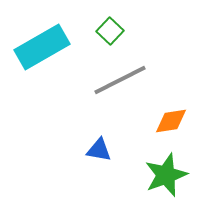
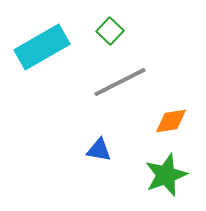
gray line: moved 2 px down
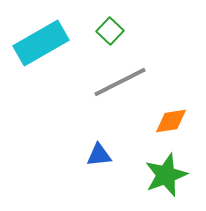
cyan rectangle: moved 1 px left, 4 px up
blue triangle: moved 5 px down; rotated 16 degrees counterclockwise
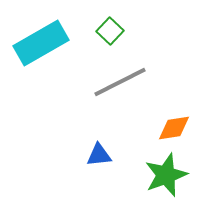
orange diamond: moved 3 px right, 7 px down
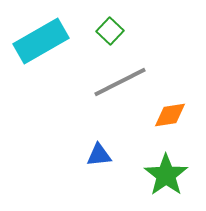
cyan rectangle: moved 2 px up
orange diamond: moved 4 px left, 13 px up
green star: rotated 15 degrees counterclockwise
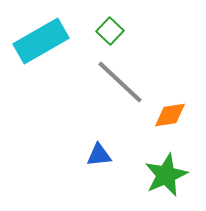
gray line: rotated 70 degrees clockwise
green star: rotated 12 degrees clockwise
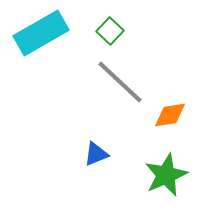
cyan rectangle: moved 8 px up
blue triangle: moved 3 px left, 1 px up; rotated 16 degrees counterclockwise
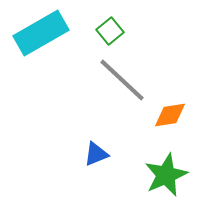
green square: rotated 8 degrees clockwise
gray line: moved 2 px right, 2 px up
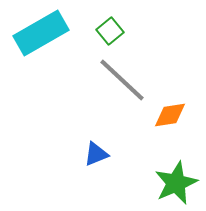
green star: moved 10 px right, 8 px down
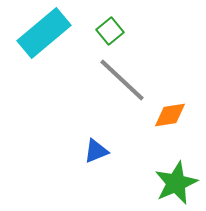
cyan rectangle: moved 3 px right; rotated 10 degrees counterclockwise
blue triangle: moved 3 px up
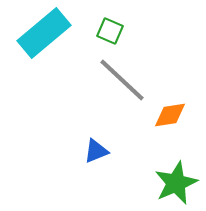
green square: rotated 28 degrees counterclockwise
